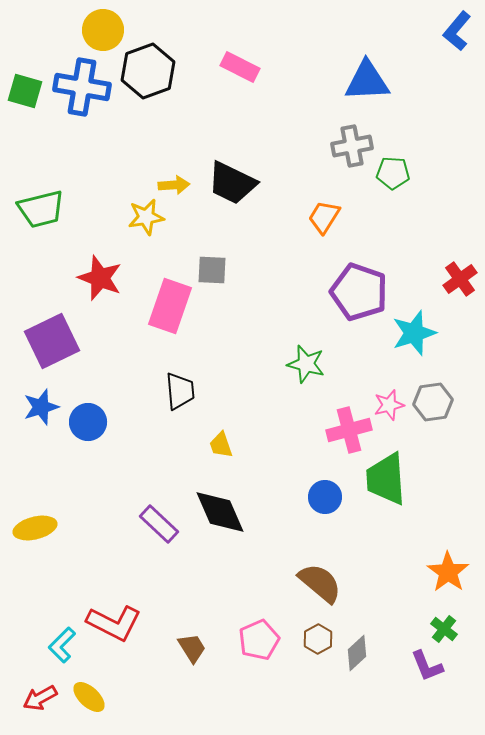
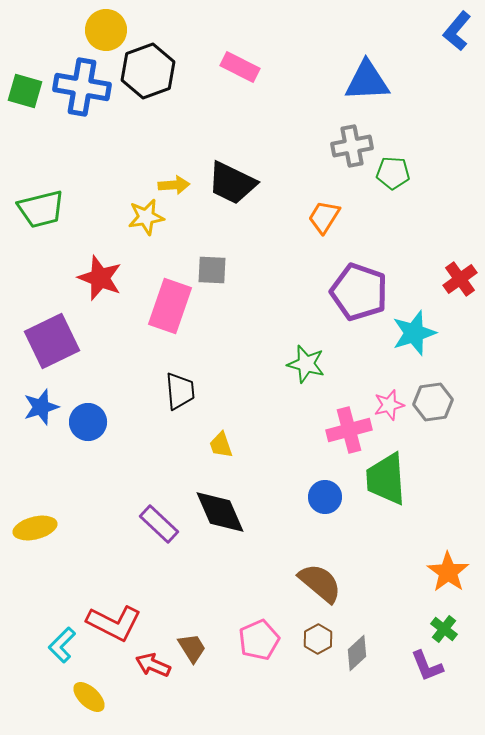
yellow circle at (103, 30): moved 3 px right
red arrow at (40, 698): moved 113 px right, 33 px up; rotated 52 degrees clockwise
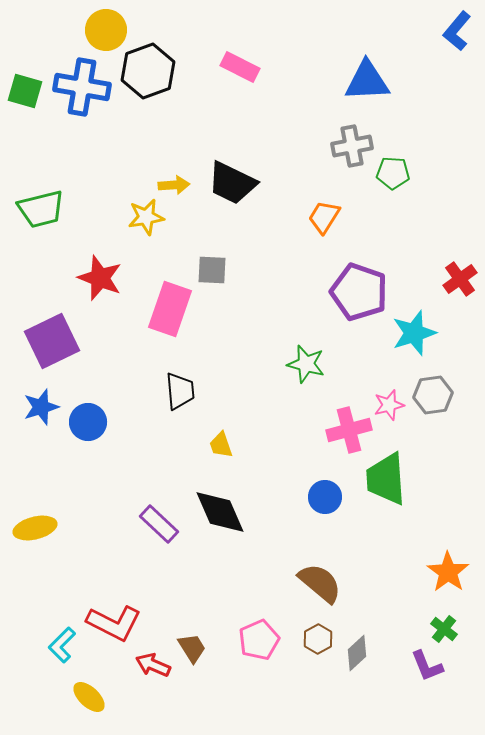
pink rectangle at (170, 306): moved 3 px down
gray hexagon at (433, 402): moved 7 px up
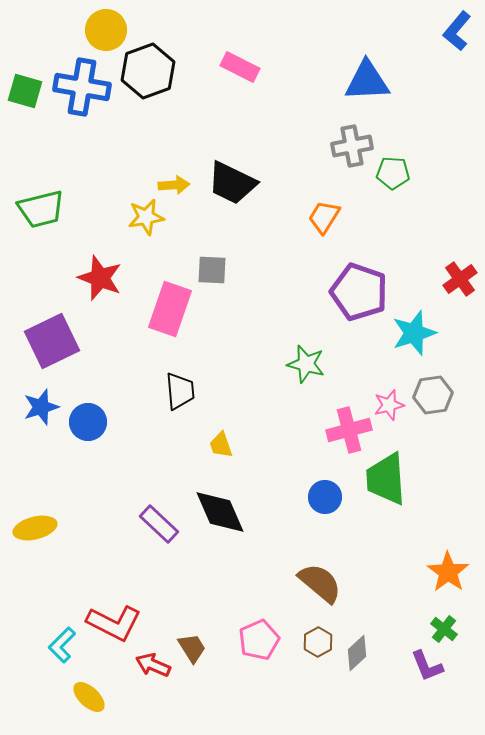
brown hexagon at (318, 639): moved 3 px down
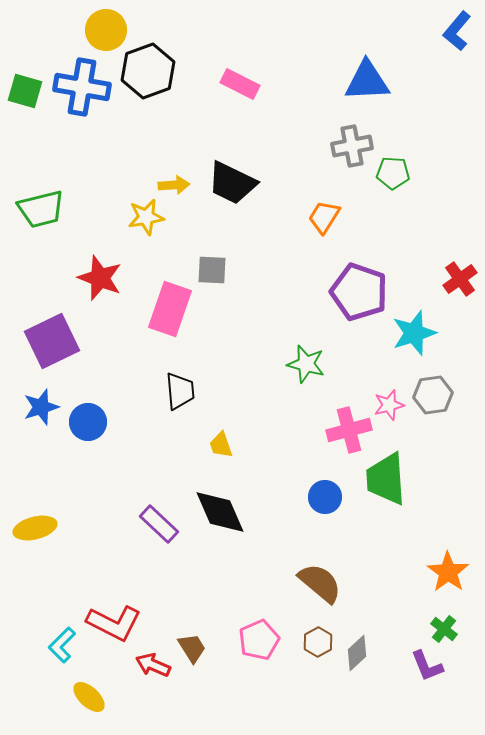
pink rectangle at (240, 67): moved 17 px down
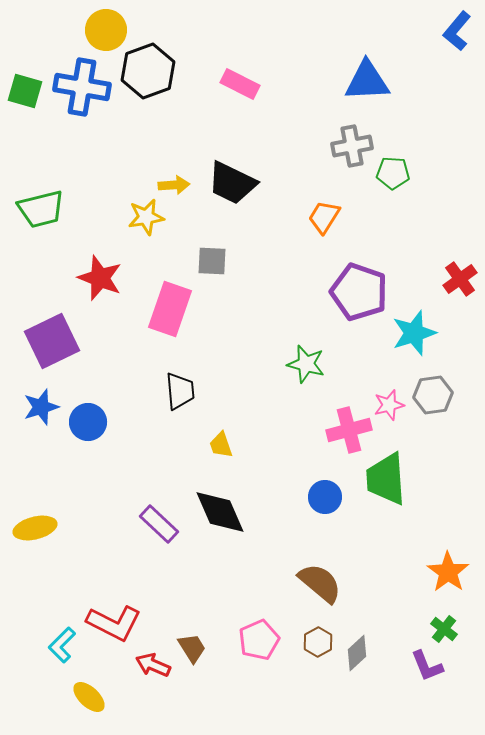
gray square at (212, 270): moved 9 px up
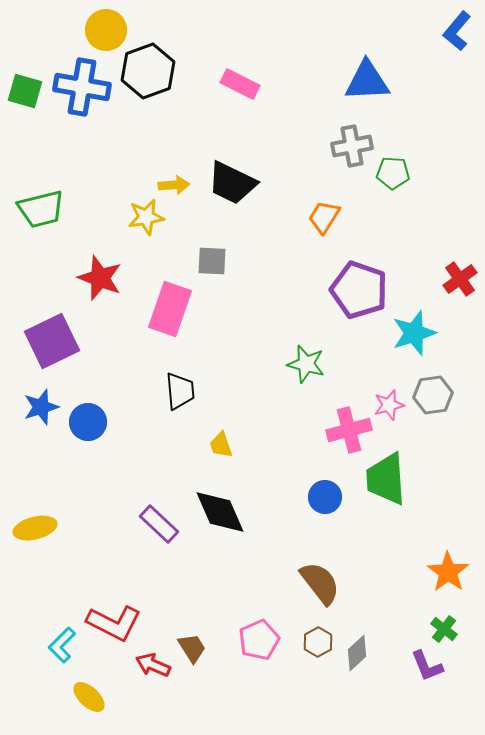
purple pentagon at (359, 292): moved 2 px up
brown semicircle at (320, 583): rotated 12 degrees clockwise
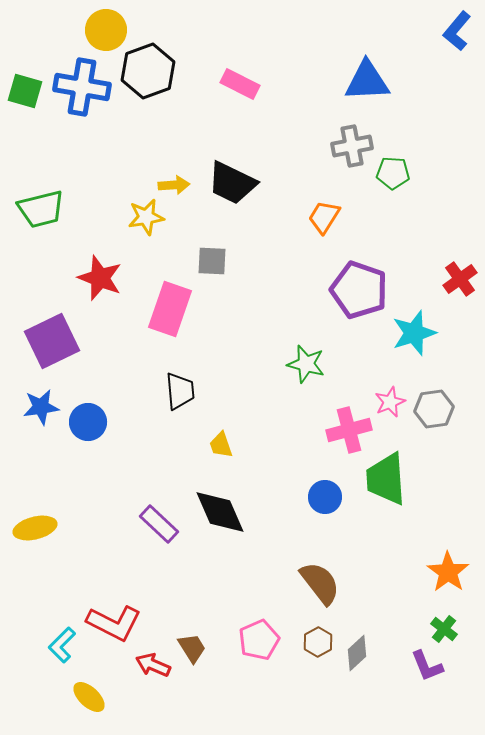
gray hexagon at (433, 395): moved 1 px right, 14 px down
pink star at (389, 405): moved 1 px right, 3 px up; rotated 8 degrees counterclockwise
blue star at (41, 407): rotated 9 degrees clockwise
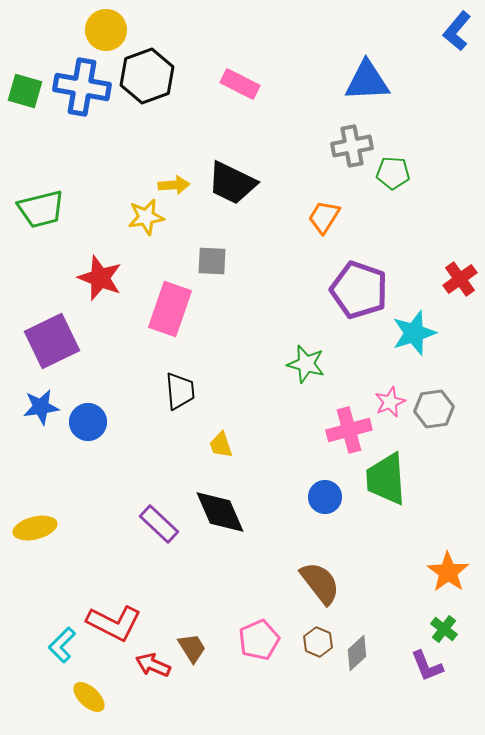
black hexagon at (148, 71): moved 1 px left, 5 px down
brown hexagon at (318, 642): rotated 8 degrees counterclockwise
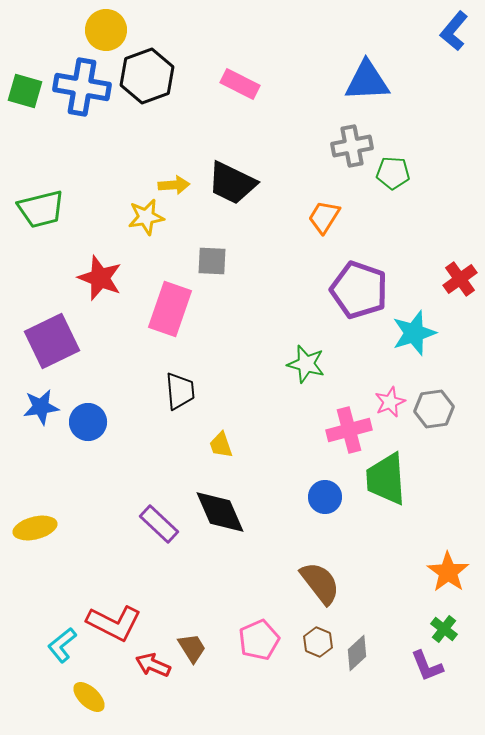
blue L-shape at (457, 31): moved 3 px left
cyan L-shape at (62, 645): rotated 6 degrees clockwise
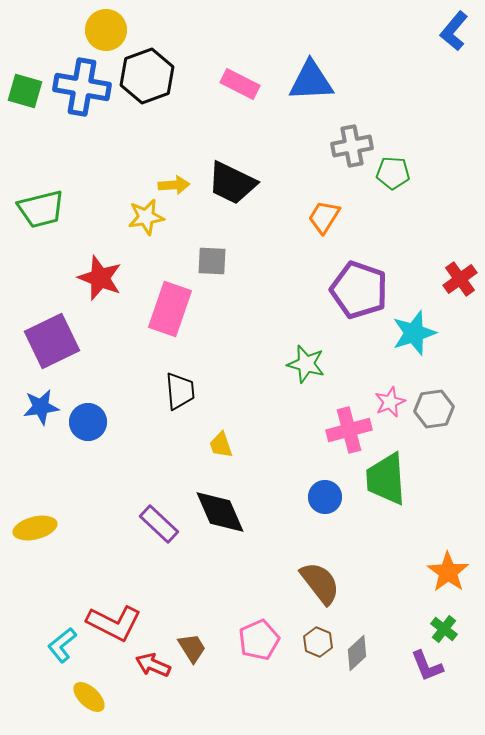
blue triangle at (367, 81): moved 56 px left
